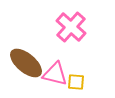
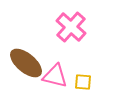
pink triangle: moved 2 px down
yellow square: moved 7 px right
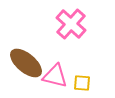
pink cross: moved 3 px up
yellow square: moved 1 px left, 1 px down
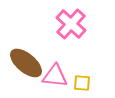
pink triangle: rotated 8 degrees counterclockwise
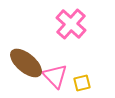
pink triangle: rotated 40 degrees clockwise
yellow square: rotated 18 degrees counterclockwise
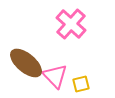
yellow square: moved 1 px left, 1 px down
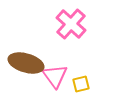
brown ellipse: rotated 24 degrees counterclockwise
pink triangle: rotated 8 degrees clockwise
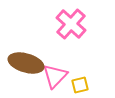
pink triangle: rotated 20 degrees clockwise
yellow square: moved 1 px left, 1 px down
